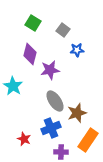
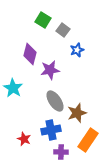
green square: moved 10 px right, 3 px up
blue star: rotated 16 degrees counterclockwise
cyan star: moved 2 px down
blue cross: moved 2 px down; rotated 12 degrees clockwise
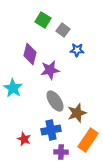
blue star: rotated 24 degrees clockwise
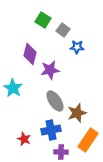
blue star: moved 3 px up
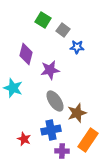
purple diamond: moved 4 px left
cyan star: rotated 12 degrees counterclockwise
purple cross: moved 1 px right, 1 px up
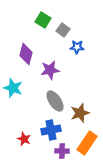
brown star: moved 3 px right
orange rectangle: moved 1 px left, 3 px down
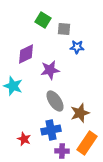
gray square: moved 1 px right, 1 px up; rotated 32 degrees counterclockwise
purple diamond: rotated 50 degrees clockwise
cyan star: moved 2 px up
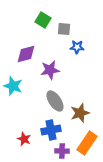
purple diamond: rotated 10 degrees clockwise
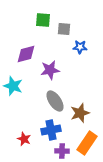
green square: rotated 28 degrees counterclockwise
blue star: moved 3 px right
